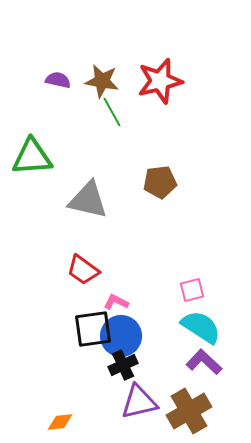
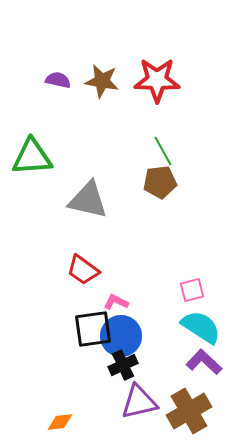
red star: moved 3 px left, 1 px up; rotated 15 degrees clockwise
green line: moved 51 px right, 39 px down
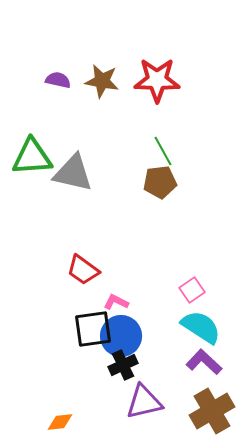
gray triangle: moved 15 px left, 27 px up
pink square: rotated 20 degrees counterclockwise
purple triangle: moved 5 px right
brown cross: moved 23 px right
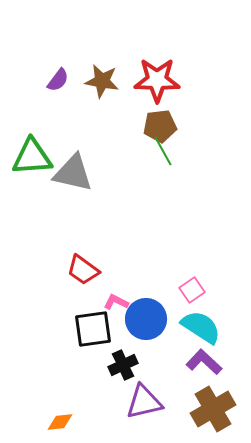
purple semicircle: rotated 115 degrees clockwise
brown pentagon: moved 56 px up
blue circle: moved 25 px right, 17 px up
brown cross: moved 1 px right, 2 px up
